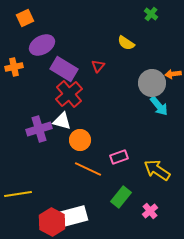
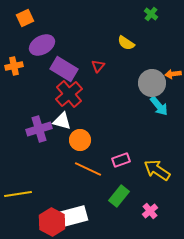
orange cross: moved 1 px up
pink rectangle: moved 2 px right, 3 px down
green rectangle: moved 2 px left, 1 px up
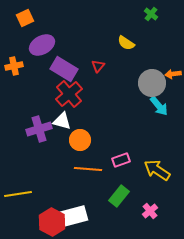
orange line: rotated 20 degrees counterclockwise
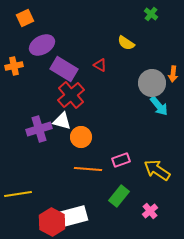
red triangle: moved 2 px right, 1 px up; rotated 40 degrees counterclockwise
orange arrow: rotated 77 degrees counterclockwise
red cross: moved 2 px right, 1 px down
orange circle: moved 1 px right, 3 px up
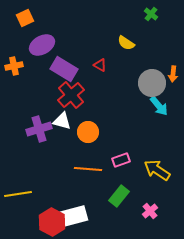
orange circle: moved 7 px right, 5 px up
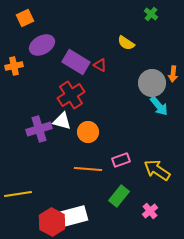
purple rectangle: moved 12 px right, 7 px up
red cross: rotated 8 degrees clockwise
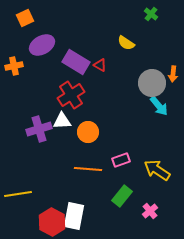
white triangle: rotated 18 degrees counterclockwise
green rectangle: moved 3 px right
white rectangle: rotated 64 degrees counterclockwise
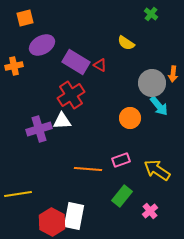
orange square: rotated 12 degrees clockwise
orange circle: moved 42 px right, 14 px up
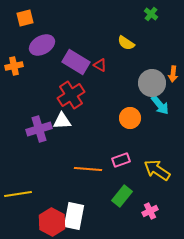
cyan arrow: moved 1 px right, 1 px up
pink cross: rotated 14 degrees clockwise
